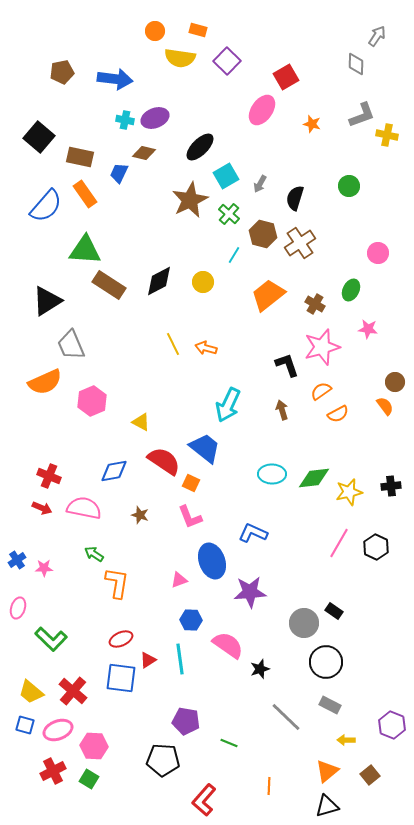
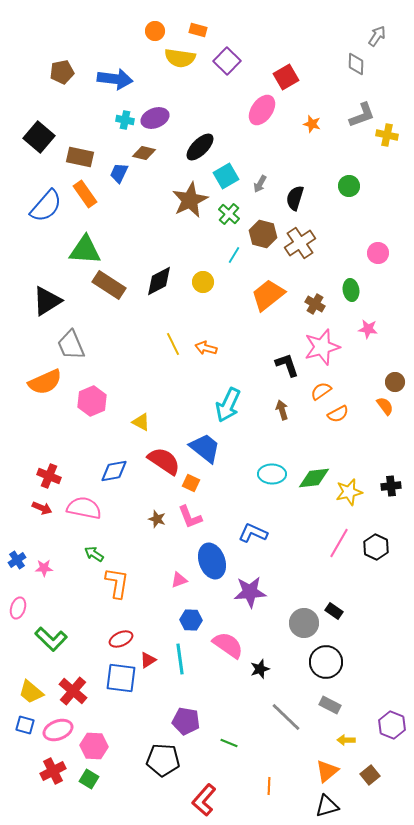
green ellipse at (351, 290): rotated 35 degrees counterclockwise
brown star at (140, 515): moved 17 px right, 4 px down
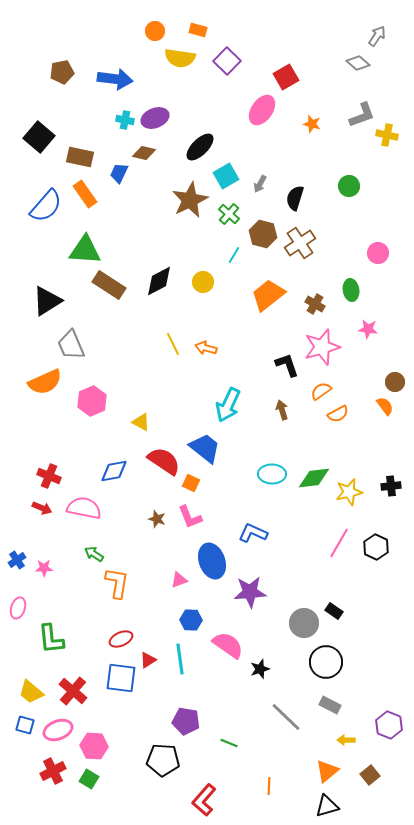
gray diamond at (356, 64): moved 2 px right, 1 px up; rotated 50 degrees counterclockwise
green L-shape at (51, 639): rotated 40 degrees clockwise
purple hexagon at (392, 725): moved 3 px left
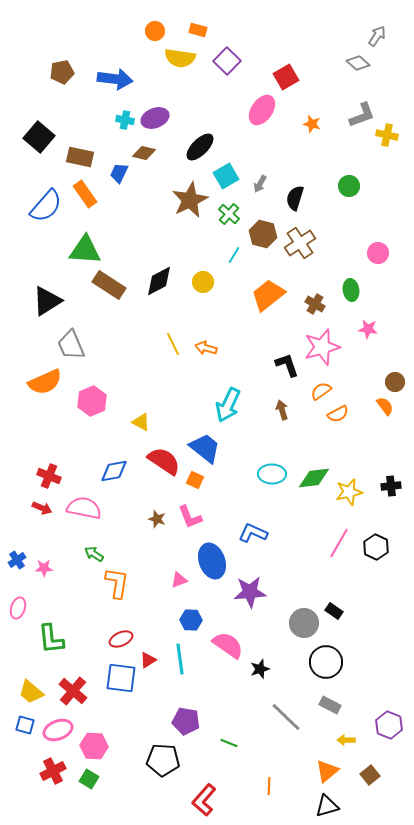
orange square at (191, 483): moved 4 px right, 3 px up
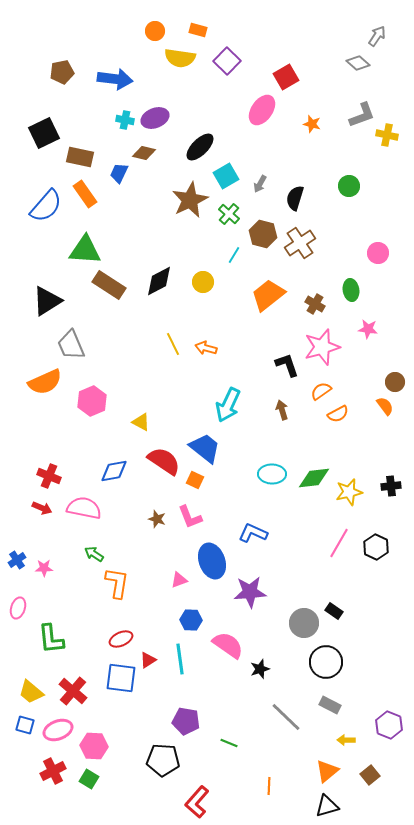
black square at (39, 137): moved 5 px right, 4 px up; rotated 24 degrees clockwise
red L-shape at (204, 800): moved 7 px left, 2 px down
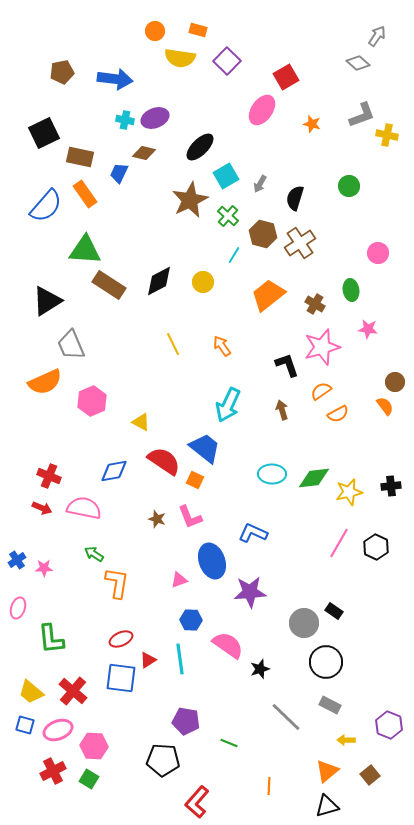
green cross at (229, 214): moved 1 px left, 2 px down
orange arrow at (206, 348): moved 16 px right, 2 px up; rotated 40 degrees clockwise
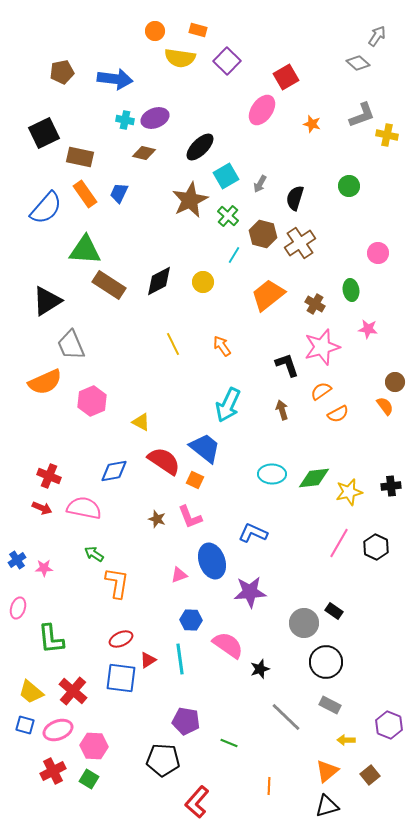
blue trapezoid at (119, 173): moved 20 px down
blue semicircle at (46, 206): moved 2 px down
pink triangle at (179, 580): moved 5 px up
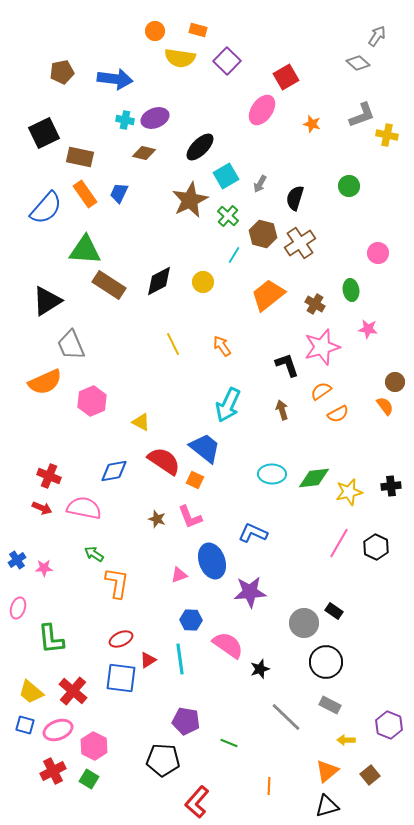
pink hexagon at (94, 746): rotated 24 degrees clockwise
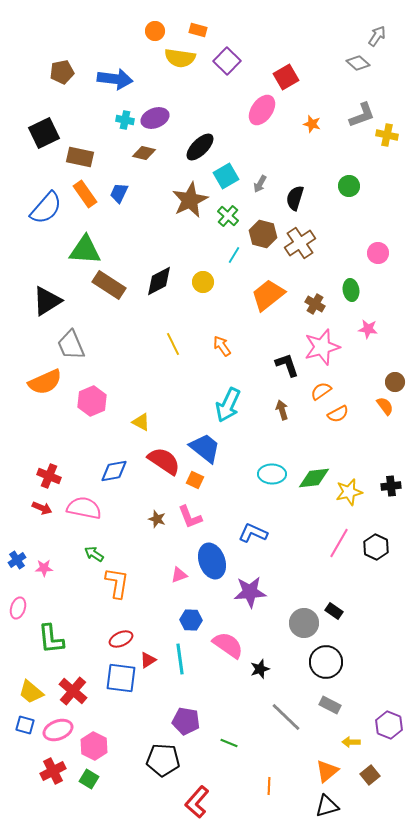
yellow arrow at (346, 740): moved 5 px right, 2 px down
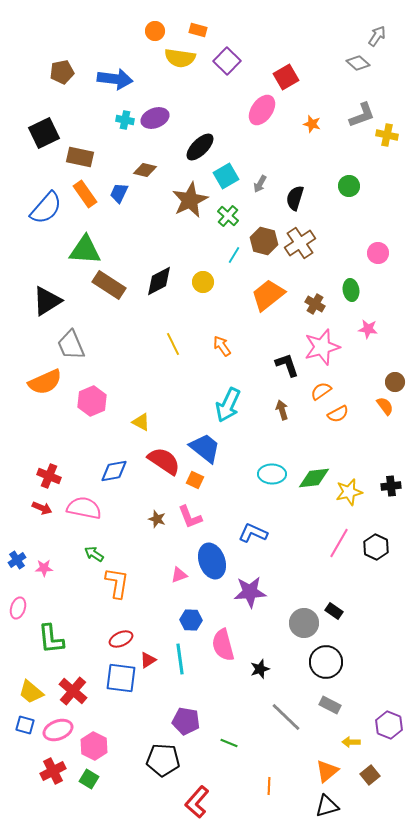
brown diamond at (144, 153): moved 1 px right, 17 px down
brown hexagon at (263, 234): moved 1 px right, 7 px down
pink semicircle at (228, 645): moved 5 px left; rotated 140 degrees counterclockwise
